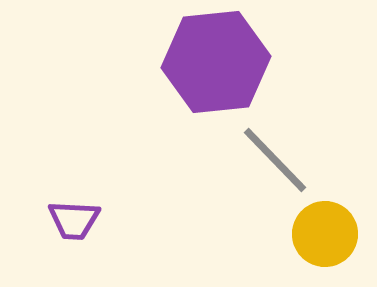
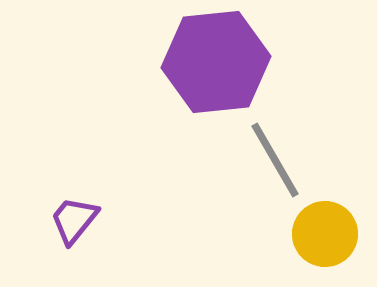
gray line: rotated 14 degrees clockwise
purple trapezoid: rotated 126 degrees clockwise
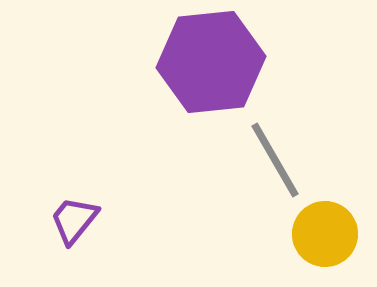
purple hexagon: moved 5 px left
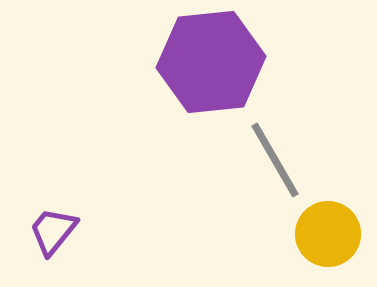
purple trapezoid: moved 21 px left, 11 px down
yellow circle: moved 3 px right
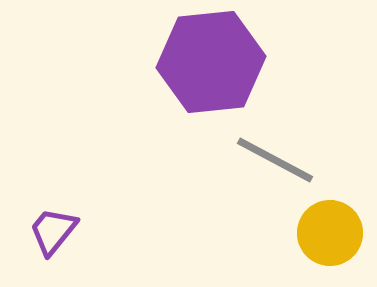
gray line: rotated 32 degrees counterclockwise
yellow circle: moved 2 px right, 1 px up
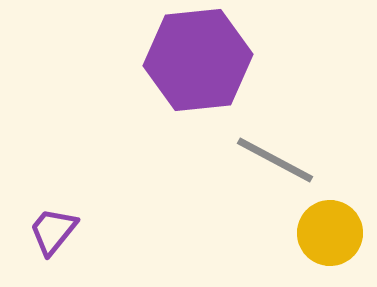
purple hexagon: moved 13 px left, 2 px up
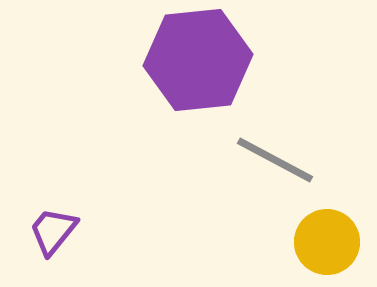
yellow circle: moved 3 px left, 9 px down
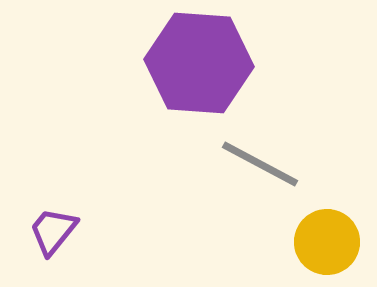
purple hexagon: moved 1 px right, 3 px down; rotated 10 degrees clockwise
gray line: moved 15 px left, 4 px down
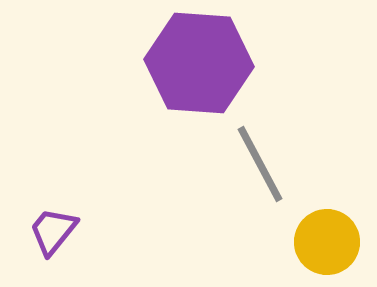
gray line: rotated 34 degrees clockwise
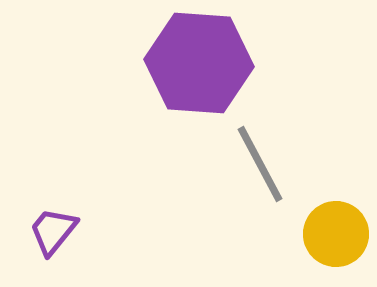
yellow circle: moved 9 px right, 8 px up
